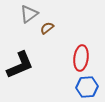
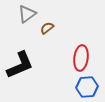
gray triangle: moved 2 px left
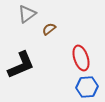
brown semicircle: moved 2 px right, 1 px down
red ellipse: rotated 25 degrees counterclockwise
black L-shape: moved 1 px right
